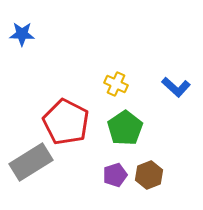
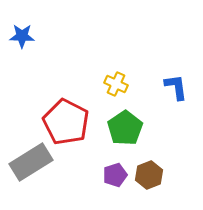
blue star: moved 2 px down
blue L-shape: rotated 140 degrees counterclockwise
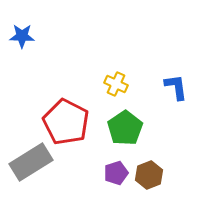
purple pentagon: moved 1 px right, 2 px up
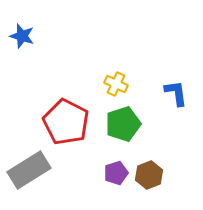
blue star: rotated 15 degrees clockwise
blue L-shape: moved 6 px down
green pentagon: moved 2 px left, 4 px up; rotated 16 degrees clockwise
gray rectangle: moved 2 px left, 8 px down
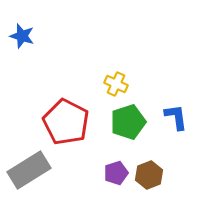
blue L-shape: moved 24 px down
green pentagon: moved 5 px right, 2 px up
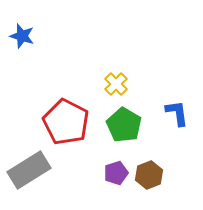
yellow cross: rotated 20 degrees clockwise
blue L-shape: moved 1 px right, 4 px up
green pentagon: moved 4 px left, 3 px down; rotated 24 degrees counterclockwise
